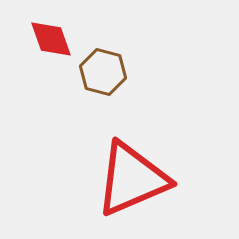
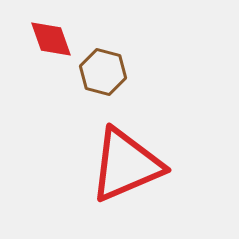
red triangle: moved 6 px left, 14 px up
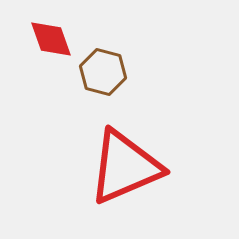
red triangle: moved 1 px left, 2 px down
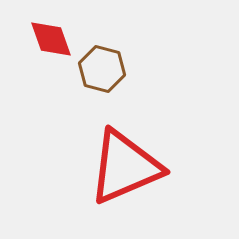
brown hexagon: moved 1 px left, 3 px up
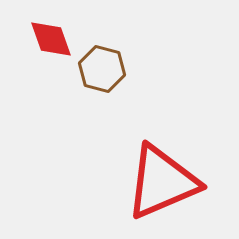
red triangle: moved 37 px right, 15 px down
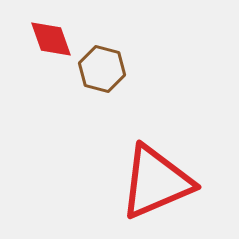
red triangle: moved 6 px left
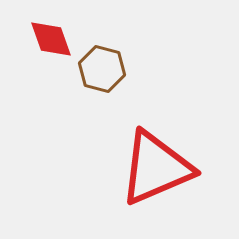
red triangle: moved 14 px up
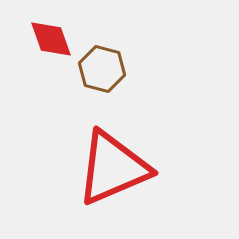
red triangle: moved 43 px left
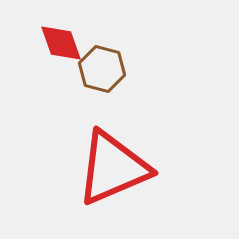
red diamond: moved 10 px right, 4 px down
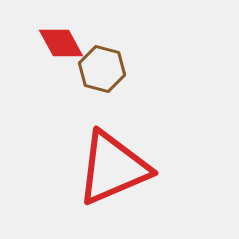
red diamond: rotated 9 degrees counterclockwise
